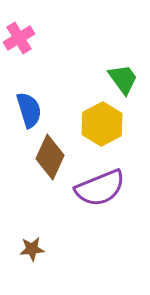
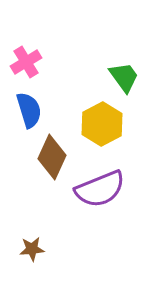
pink cross: moved 7 px right, 24 px down
green trapezoid: moved 1 px right, 2 px up
brown diamond: moved 2 px right
purple semicircle: moved 1 px down
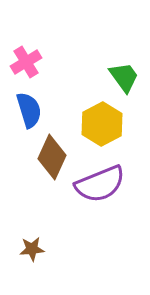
purple semicircle: moved 5 px up
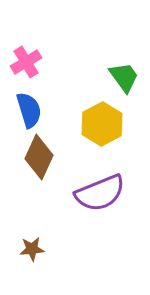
brown diamond: moved 13 px left
purple semicircle: moved 9 px down
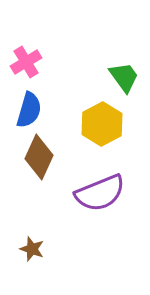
blue semicircle: rotated 33 degrees clockwise
brown star: rotated 25 degrees clockwise
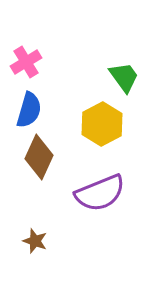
brown star: moved 3 px right, 8 px up
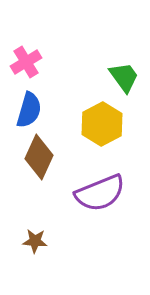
brown star: rotated 15 degrees counterclockwise
